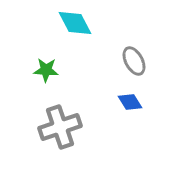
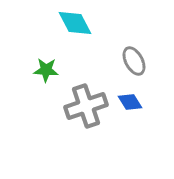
gray cross: moved 26 px right, 21 px up
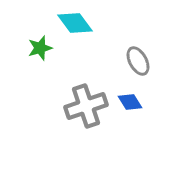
cyan diamond: rotated 9 degrees counterclockwise
gray ellipse: moved 4 px right
green star: moved 6 px left, 22 px up; rotated 20 degrees counterclockwise
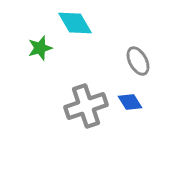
cyan diamond: rotated 6 degrees clockwise
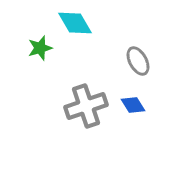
blue diamond: moved 3 px right, 3 px down
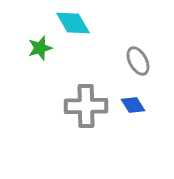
cyan diamond: moved 2 px left
gray cross: rotated 18 degrees clockwise
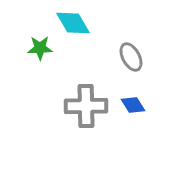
green star: rotated 15 degrees clockwise
gray ellipse: moved 7 px left, 4 px up
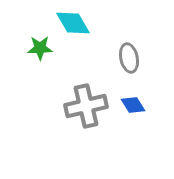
gray ellipse: moved 2 px left, 1 px down; rotated 16 degrees clockwise
gray cross: rotated 12 degrees counterclockwise
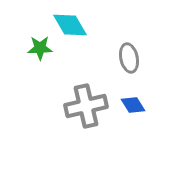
cyan diamond: moved 3 px left, 2 px down
